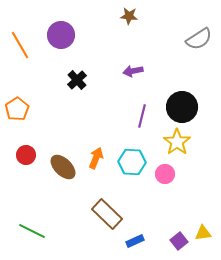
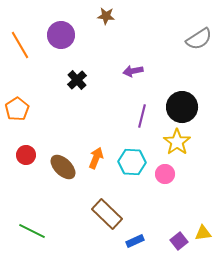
brown star: moved 23 px left
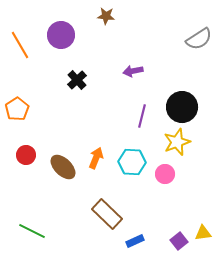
yellow star: rotated 16 degrees clockwise
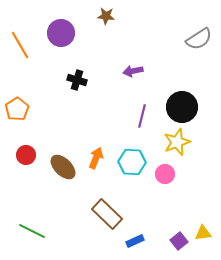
purple circle: moved 2 px up
black cross: rotated 30 degrees counterclockwise
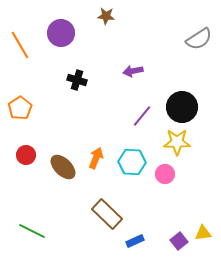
orange pentagon: moved 3 px right, 1 px up
purple line: rotated 25 degrees clockwise
yellow star: rotated 20 degrees clockwise
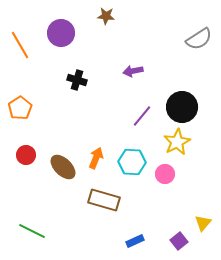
yellow star: rotated 28 degrees counterclockwise
brown rectangle: moved 3 px left, 14 px up; rotated 28 degrees counterclockwise
yellow triangle: moved 10 px up; rotated 42 degrees counterclockwise
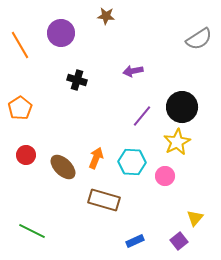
pink circle: moved 2 px down
yellow triangle: moved 8 px left, 5 px up
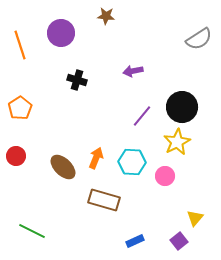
orange line: rotated 12 degrees clockwise
red circle: moved 10 px left, 1 px down
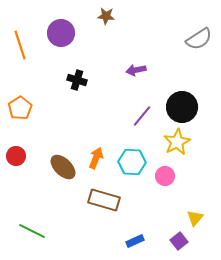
purple arrow: moved 3 px right, 1 px up
